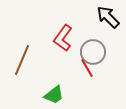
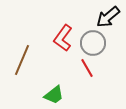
black arrow: rotated 85 degrees counterclockwise
gray circle: moved 9 px up
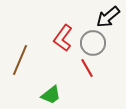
brown line: moved 2 px left
green trapezoid: moved 3 px left
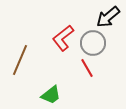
red L-shape: rotated 16 degrees clockwise
